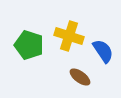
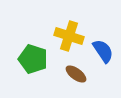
green pentagon: moved 4 px right, 14 px down
brown ellipse: moved 4 px left, 3 px up
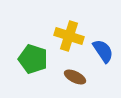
brown ellipse: moved 1 px left, 3 px down; rotated 10 degrees counterclockwise
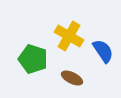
yellow cross: rotated 12 degrees clockwise
brown ellipse: moved 3 px left, 1 px down
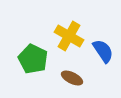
green pentagon: rotated 8 degrees clockwise
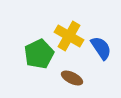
blue semicircle: moved 2 px left, 3 px up
green pentagon: moved 6 px right, 5 px up; rotated 20 degrees clockwise
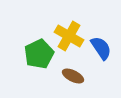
brown ellipse: moved 1 px right, 2 px up
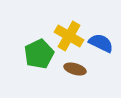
blue semicircle: moved 5 px up; rotated 30 degrees counterclockwise
brown ellipse: moved 2 px right, 7 px up; rotated 10 degrees counterclockwise
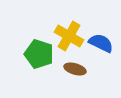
green pentagon: rotated 28 degrees counterclockwise
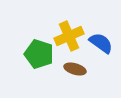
yellow cross: rotated 36 degrees clockwise
blue semicircle: rotated 10 degrees clockwise
